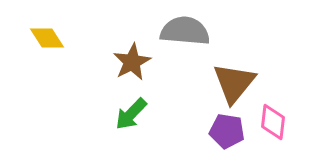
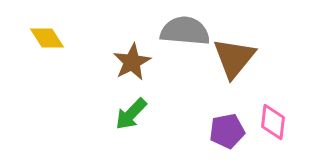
brown triangle: moved 25 px up
purple pentagon: rotated 20 degrees counterclockwise
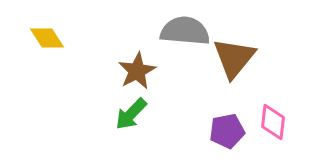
brown star: moved 5 px right, 9 px down
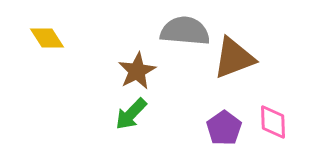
brown triangle: rotated 30 degrees clockwise
pink diamond: rotated 9 degrees counterclockwise
purple pentagon: moved 3 px left, 3 px up; rotated 24 degrees counterclockwise
